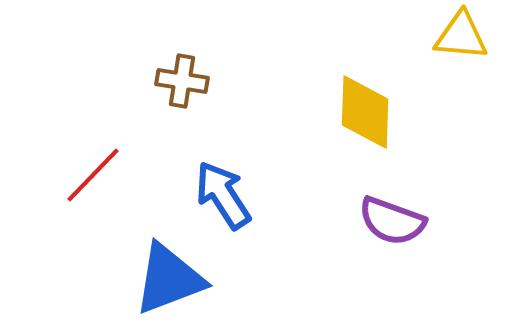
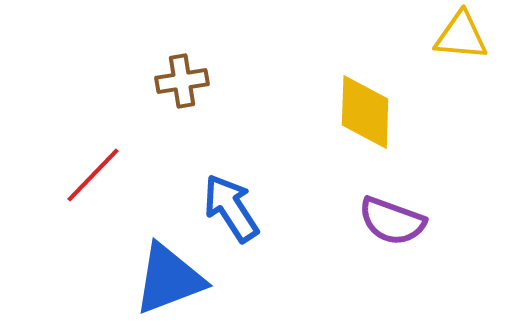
brown cross: rotated 18 degrees counterclockwise
blue arrow: moved 8 px right, 13 px down
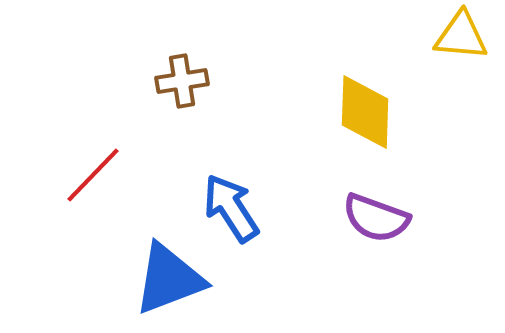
purple semicircle: moved 16 px left, 3 px up
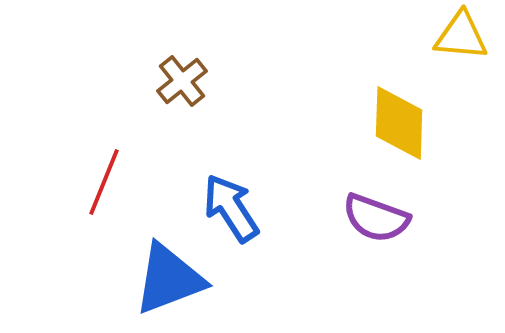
brown cross: rotated 30 degrees counterclockwise
yellow diamond: moved 34 px right, 11 px down
red line: moved 11 px right, 7 px down; rotated 22 degrees counterclockwise
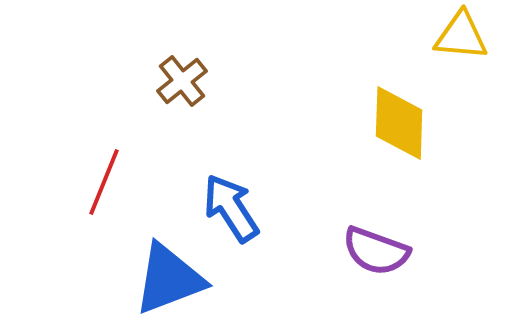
purple semicircle: moved 33 px down
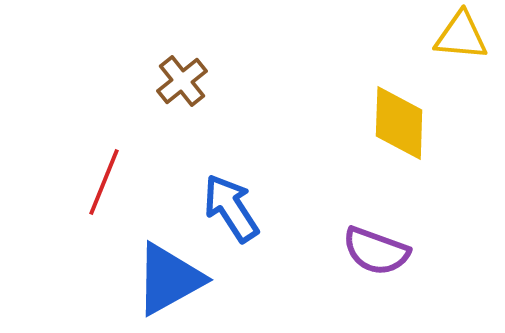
blue triangle: rotated 8 degrees counterclockwise
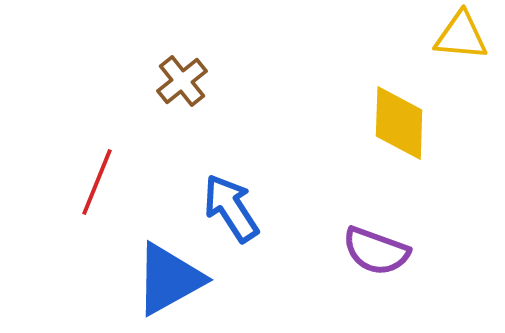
red line: moved 7 px left
